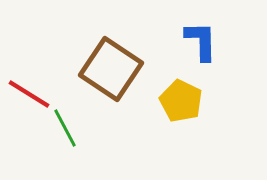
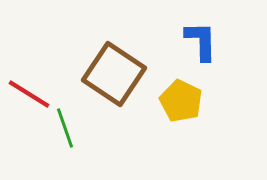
brown square: moved 3 px right, 5 px down
green line: rotated 9 degrees clockwise
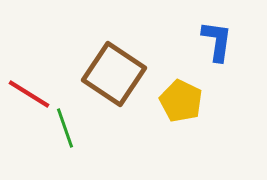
blue L-shape: moved 16 px right; rotated 9 degrees clockwise
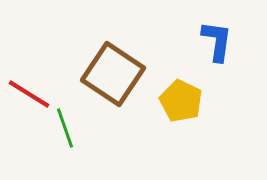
brown square: moved 1 px left
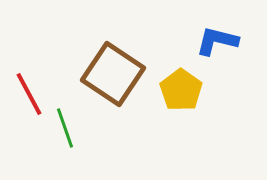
blue L-shape: rotated 84 degrees counterclockwise
red line: rotated 30 degrees clockwise
yellow pentagon: moved 11 px up; rotated 9 degrees clockwise
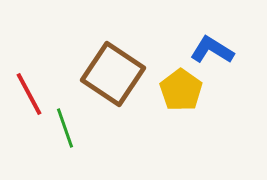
blue L-shape: moved 5 px left, 9 px down; rotated 18 degrees clockwise
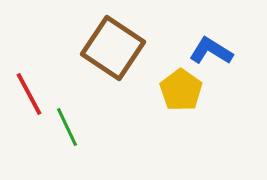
blue L-shape: moved 1 px left, 1 px down
brown square: moved 26 px up
green line: moved 2 px right, 1 px up; rotated 6 degrees counterclockwise
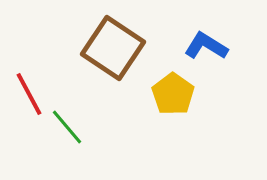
blue L-shape: moved 5 px left, 5 px up
yellow pentagon: moved 8 px left, 4 px down
green line: rotated 15 degrees counterclockwise
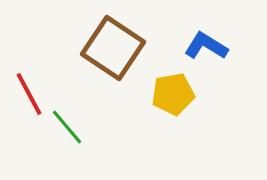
yellow pentagon: rotated 27 degrees clockwise
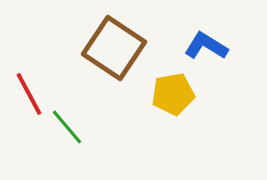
brown square: moved 1 px right
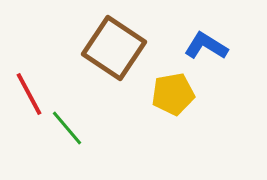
green line: moved 1 px down
